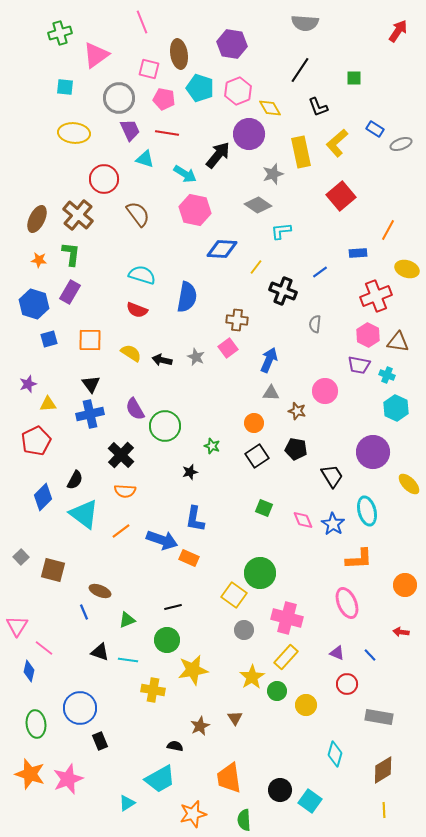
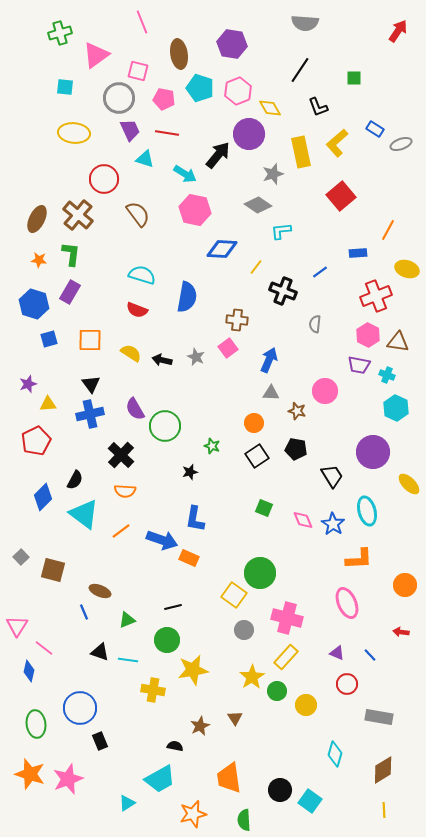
pink square at (149, 69): moved 11 px left, 2 px down
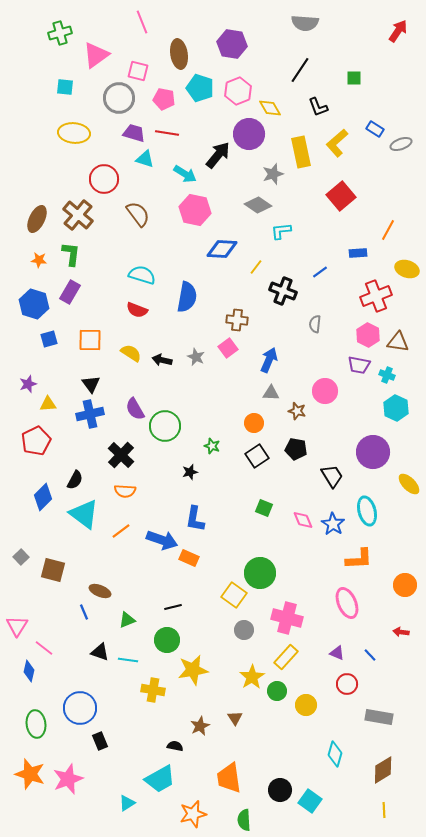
purple trapezoid at (130, 130): moved 4 px right, 3 px down; rotated 50 degrees counterclockwise
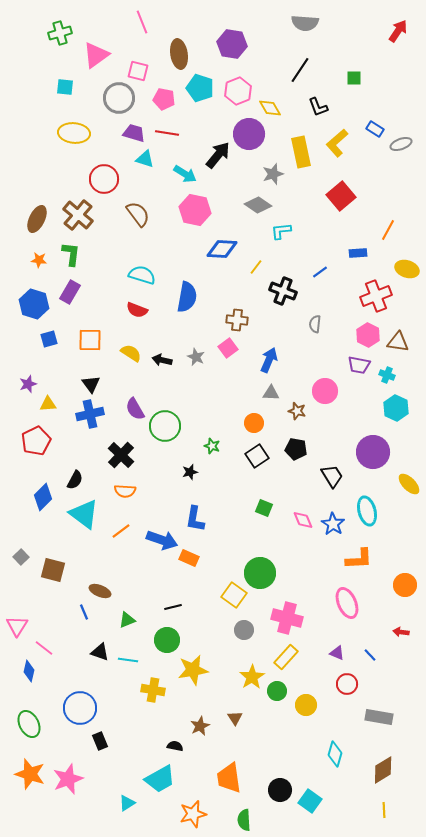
green ellipse at (36, 724): moved 7 px left; rotated 20 degrees counterclockwise
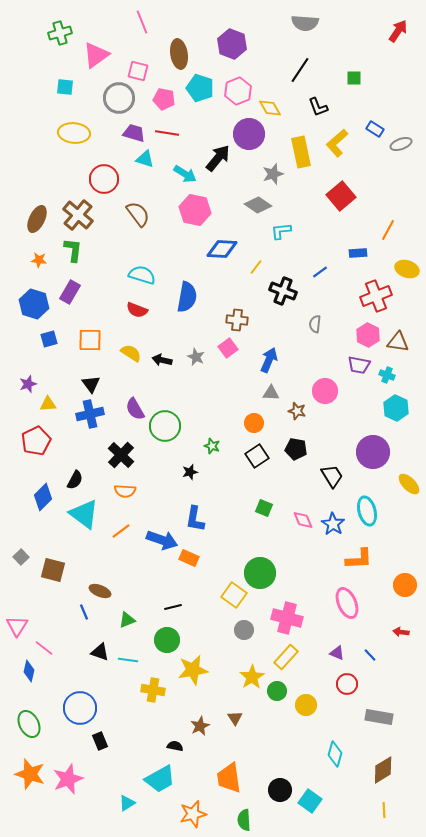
purple hexagon at (232, 44): rotated 12 degrees clockwise
black arrow at (218, 155): moved 3 px down
green L-shape at (71, 254): moved 2 px right, 4 px up
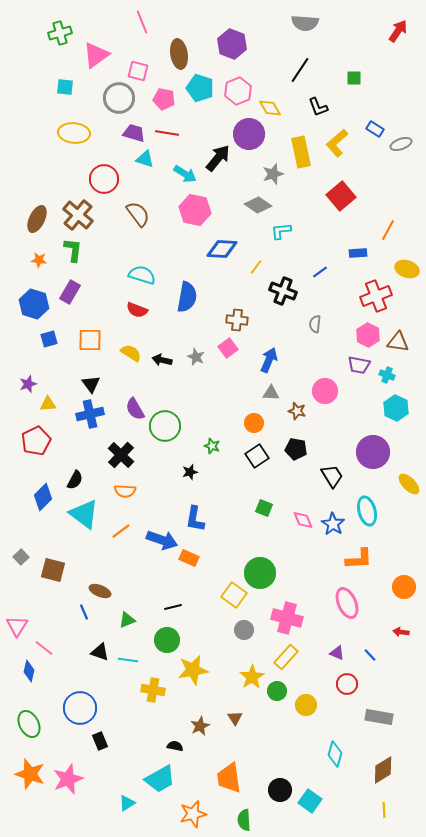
orange circle at (405, 585): moved 1 px left, 2 px down
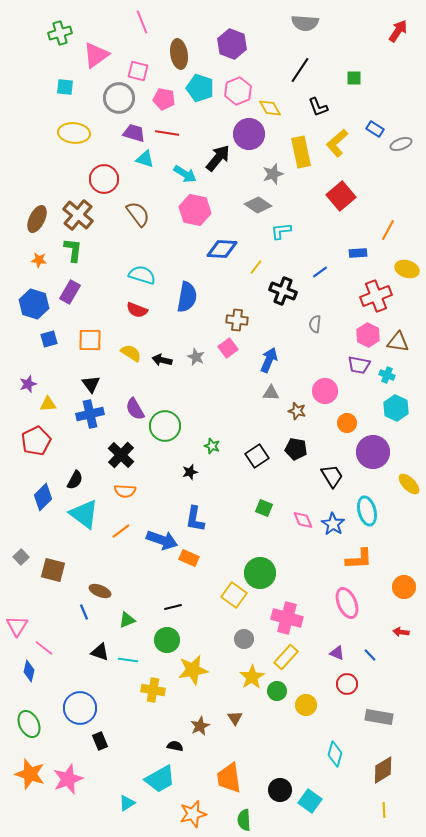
orange circle at (254, 423): moved 93 px right
gray circle at (244, 630): moved 9 px down
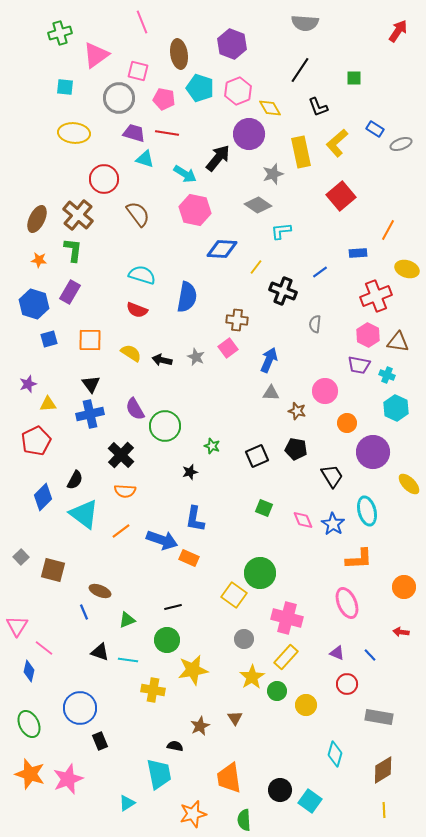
black square at (257, 456): rotated 10 degrees clockwise
cyan trapezoid at (160, 779): moved 1 px left, 5 px up; rotated 72 degrees counterclockwise
